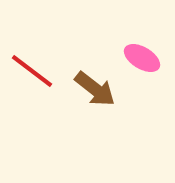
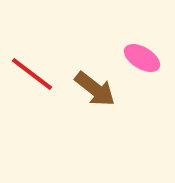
red line: moved 3 px down
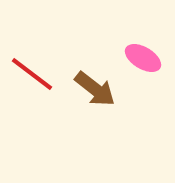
pink ellipse: moved 1 px right
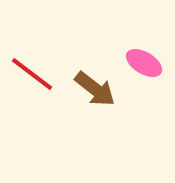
pink ellipse: moved 1 px right, 5 px down
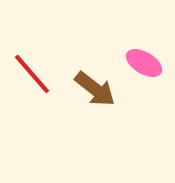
red line: rotated 12 degrees clockwise
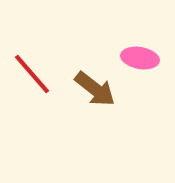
pink ellipse: moved 4 px left, 5 px up; rotated 21 degrees counterclockwise
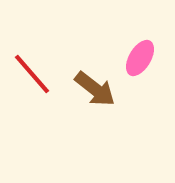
pink ellipse: rotated 69 degrees counterclockwise
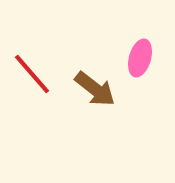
pink ellipse: rotated 15 degrees counterclockwise
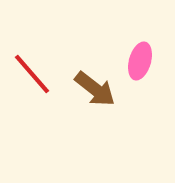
pink ellipse: moved 3 px down
